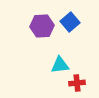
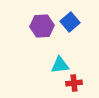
red cross: moved 3 px left
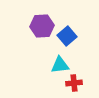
blue square: moved 3 px left, 14 px down
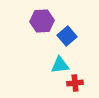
purple hexagon: moved 5 px up
red cross: moved 1 px right
